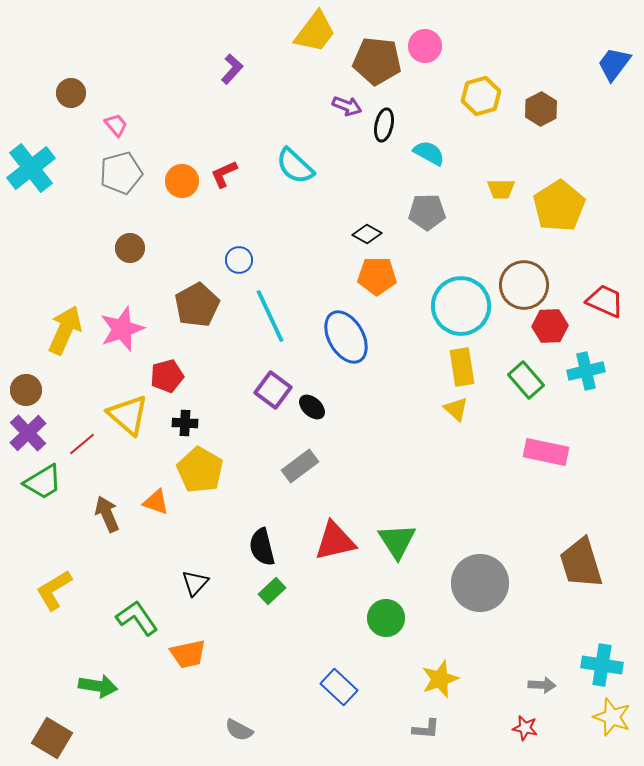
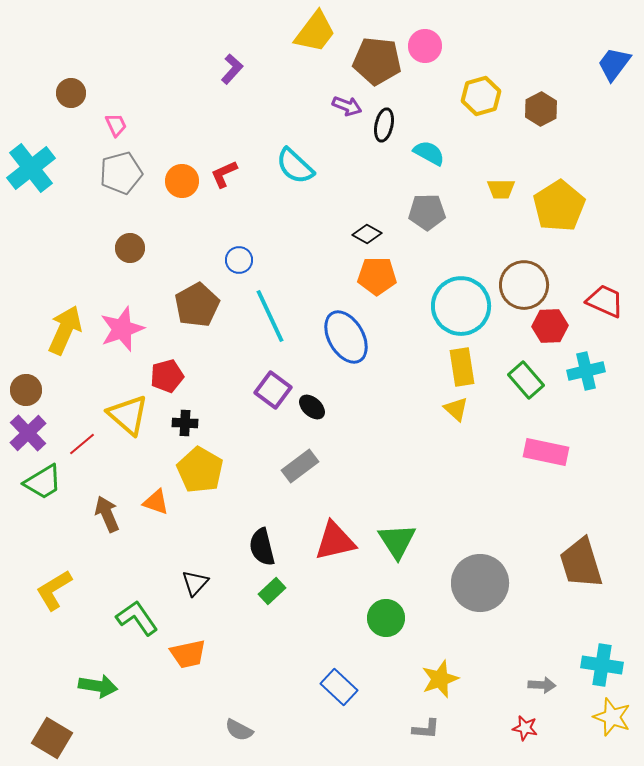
pink trapezoid at (116, 125): rotated 15 degrees clockwise
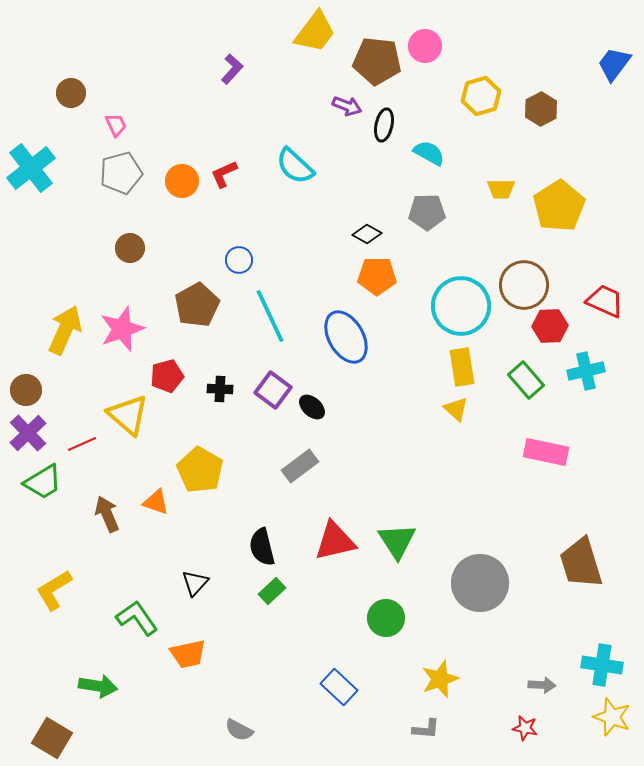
black cross at (185, 423): moved 35 px right, 34 px up
red line at (82, 444): rotated 16 degrees clockwise
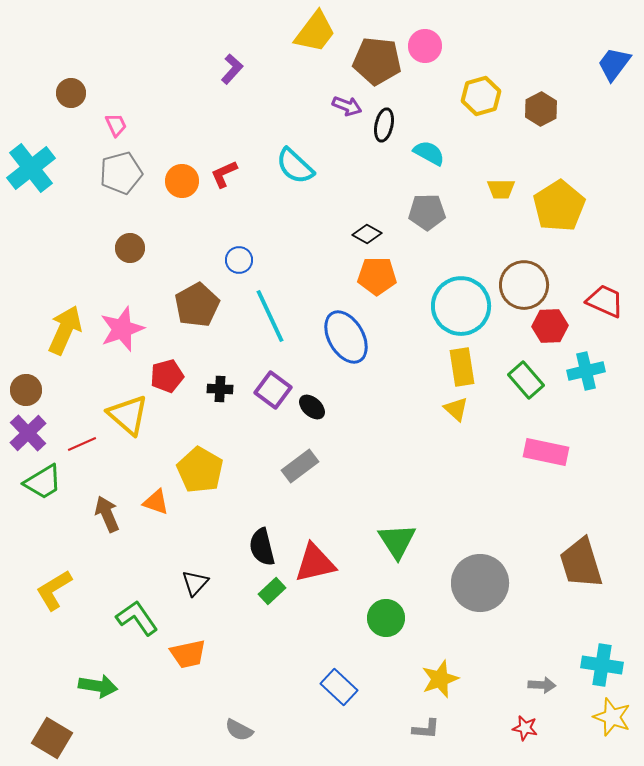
red triangle at (335, 541): moved 20 px left, 22 px down
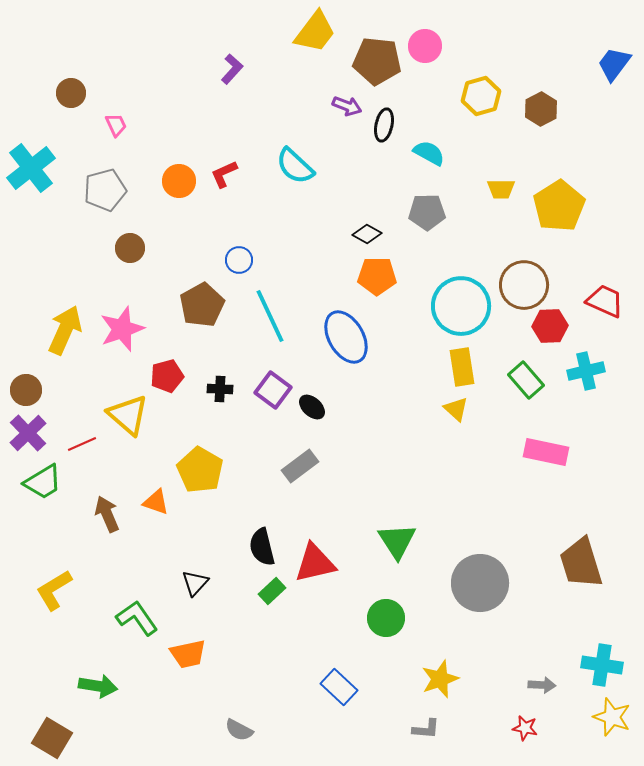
gray pentagon at (121, 173): moved 16 px left, 17 px down
orange circle at (182, 181): moved 3 px left
brown pentagon at (197, 305): moved 5 px right
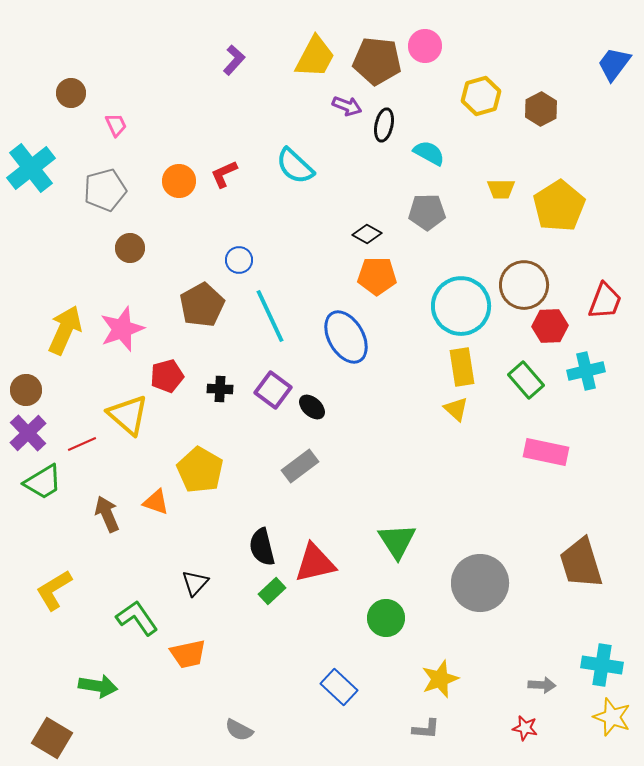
yellow trapezoid at (315, 32): moved 25 px down; rotated 9 degrees counterclockwise
purple L-shape at (232, 69): moved 2 px right, 9 px up
red trapezoid at (605, 301): rotated 87 degrees clockwise
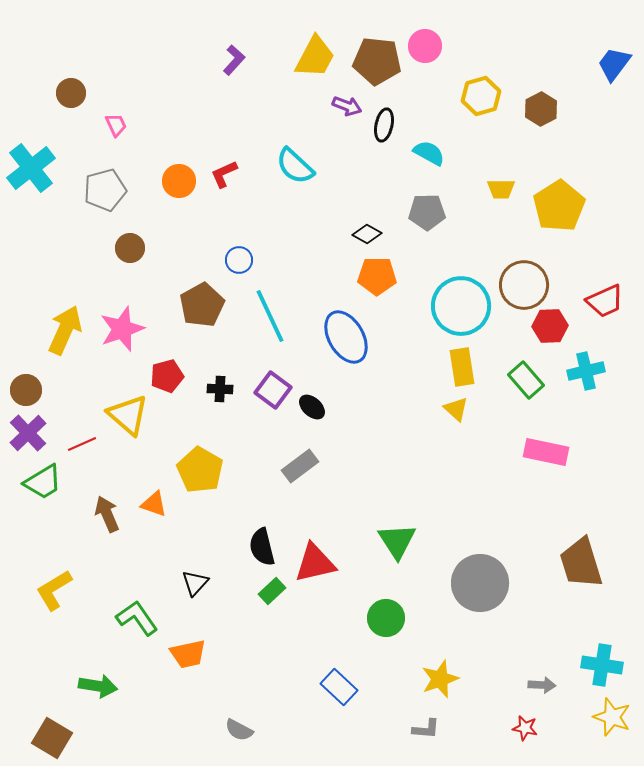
red trapezoid at (605, 301): rotated 45 degrees clockwise
orange triangle at (156, 502): moved 2 px left, 2 px down
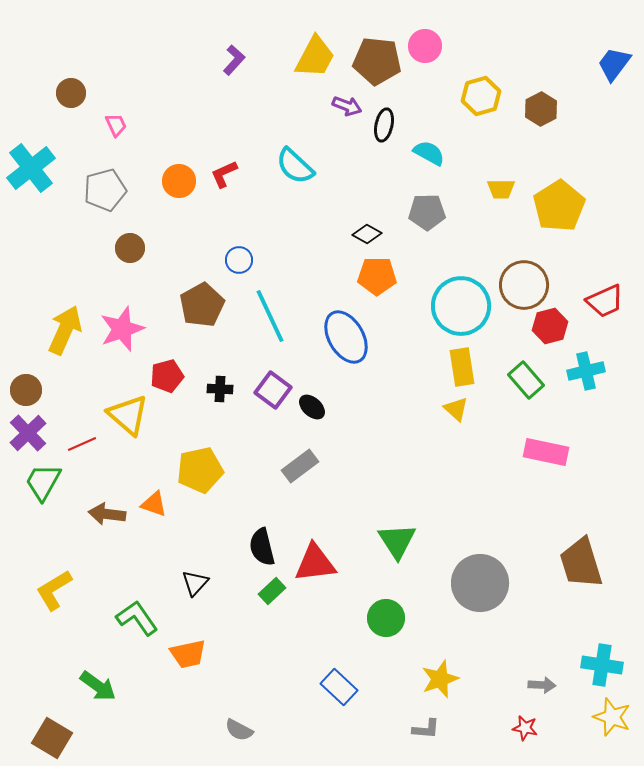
red hexagon at (550, 326): rotated 12 degrees counterclockwise
yellow pentagon at (200, 470): rotated 30 degrees clockwise
green trapezoid at (43, 482): rotated 150 degrees clockwise
brown arrow at (107, 514): rotated 60 degrees counterclockwise
red triangle at (315, 563): rotated 6 degrees clockwise
green arrow at (98, 686): rotated 27 degrees clockwise
